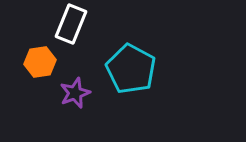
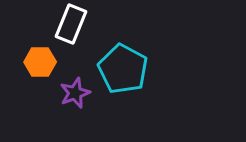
orange hexagon: rotated 8 degrees clockwise
cyan pentagon: moved 8 px left
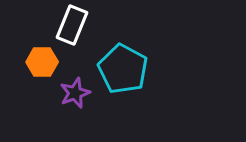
white rectangle: moved 1 px right, 1 px down
orange hexagon: moved 2 px right
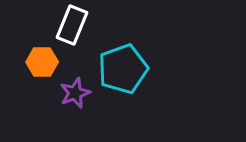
cyan pentagon: rotated 24 degrees clockwise
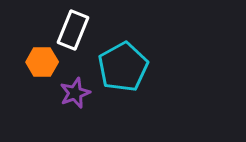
white rectangle: moved 1 px right, 5 px down
cyan pentagon: moved 2 px up; rotated 9 degrees counterclockwise
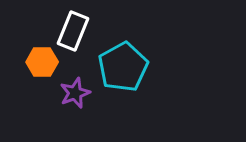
white rectangle: moved 1 px down
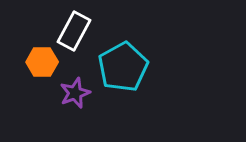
white rectangle: moved 1 px right; rotated 6 degrees clockwise
